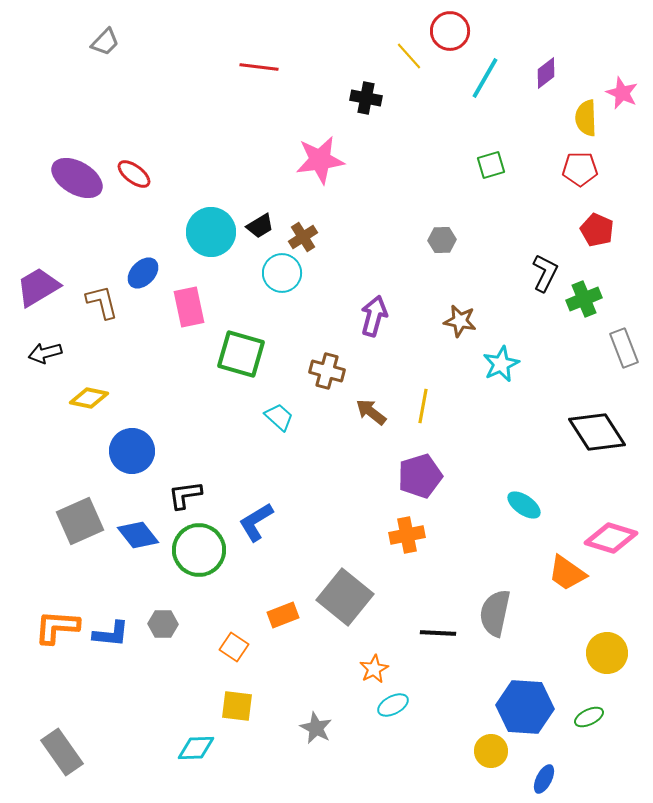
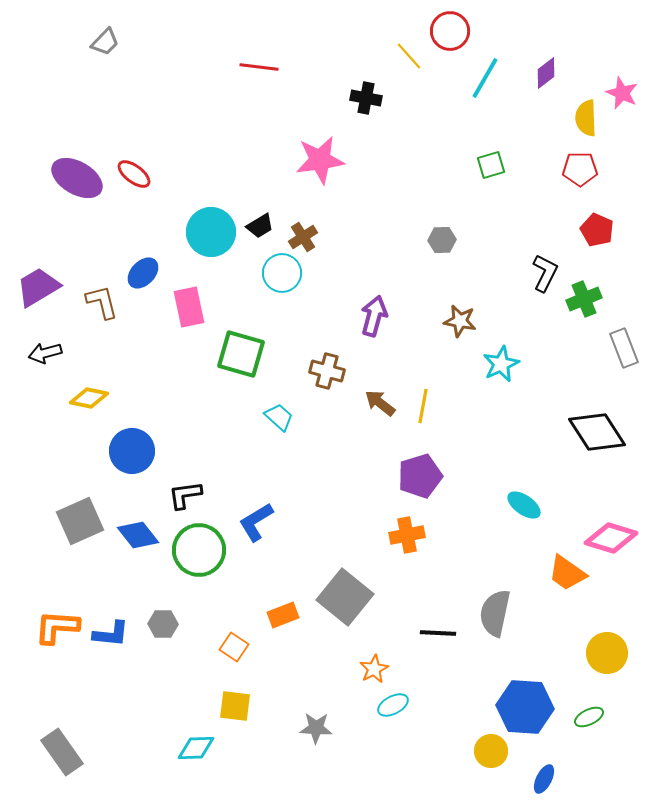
brown arrow at (371, 412): moved 9 px right, 9 px up
yellow square at (237, 706): moved 2 px left
gray star at (316, 728): rotated 24 degrees counterclockwise
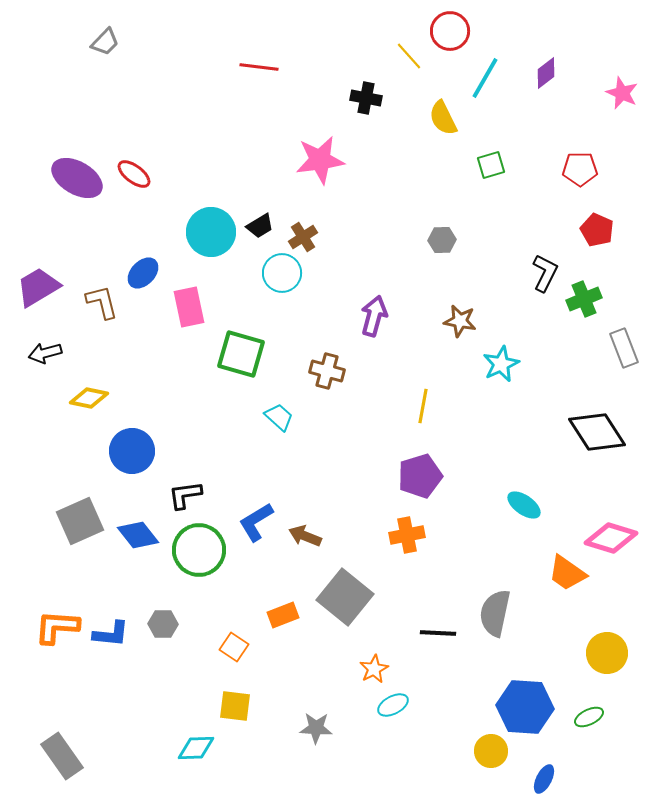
yellow semicircle at (586, 118): moved 143 px left; rotated 24 degrees counterclockwise
brown arrow at (380, 403): moved 75 px left, 133 px down; rotated 16 degrees counterclockwise
gray rectangle at (62, 752): moved 4 px down
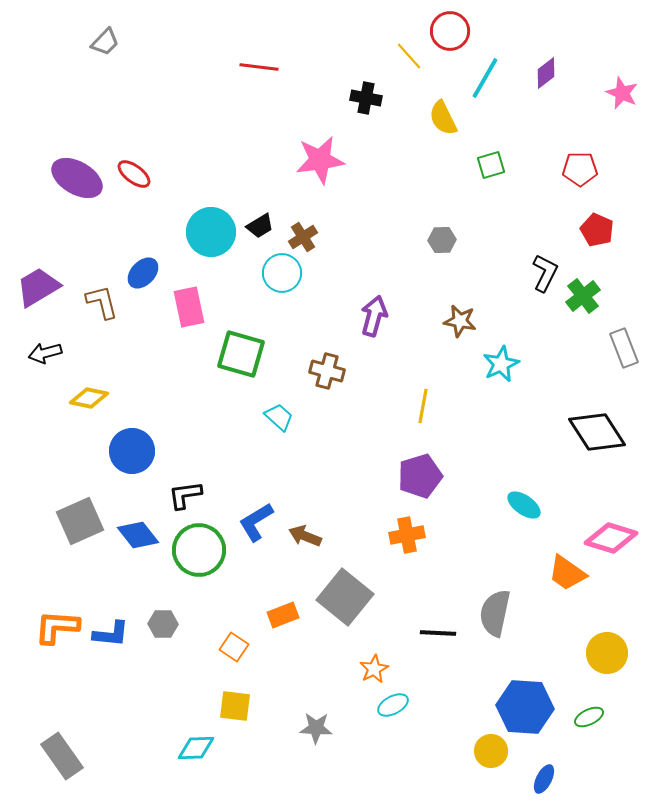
green cross at (584, 299): moved 1 px left, 3 px up; rotated 16 degrees counterclockwise
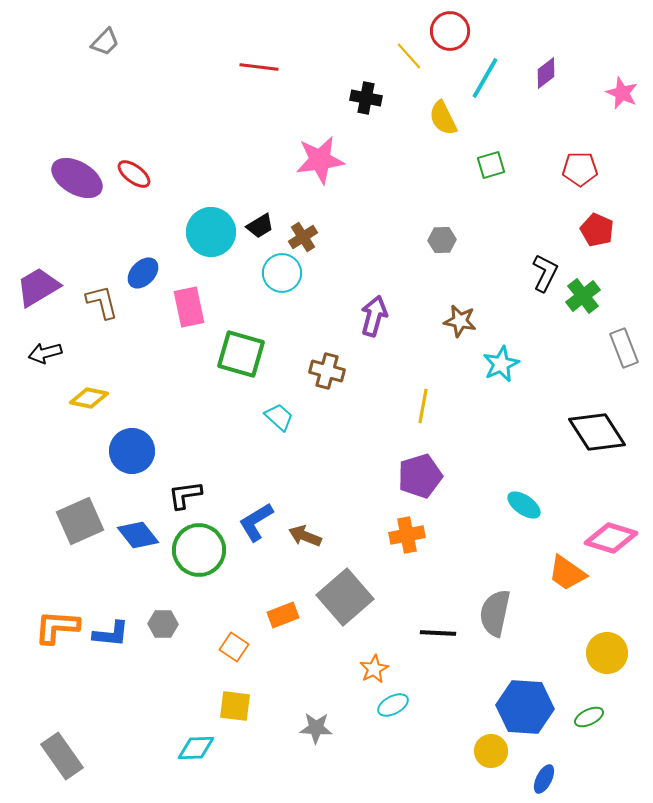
gray square at (345, 597): rotated 10 degrees clockwise
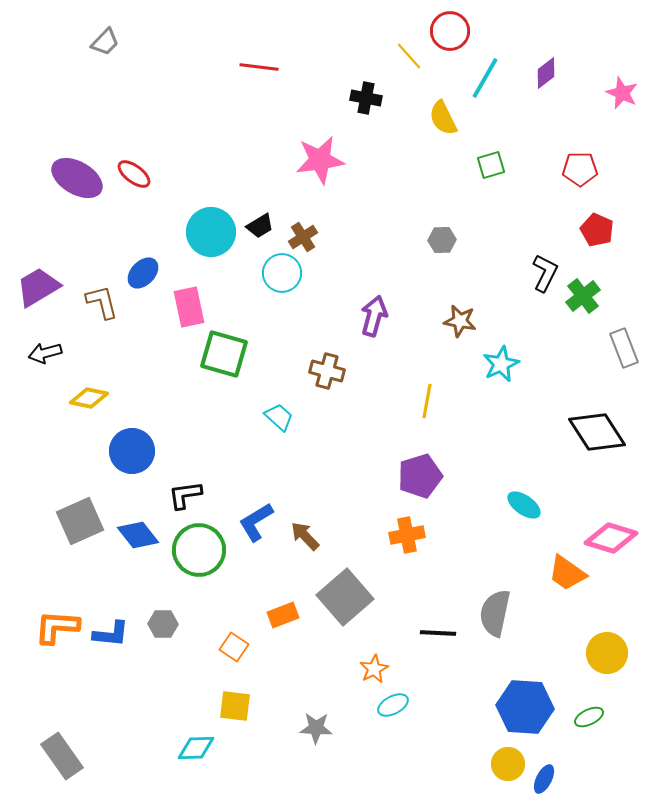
green square at (241, 354): moved 17 px left
yellow line at (423, 406): moved 4 px right, 5 px up
brown arrow at (305, 536): rotated 24 degrees clockwise
yellow circle at (491, 751): moved 17 px right, 13 px down
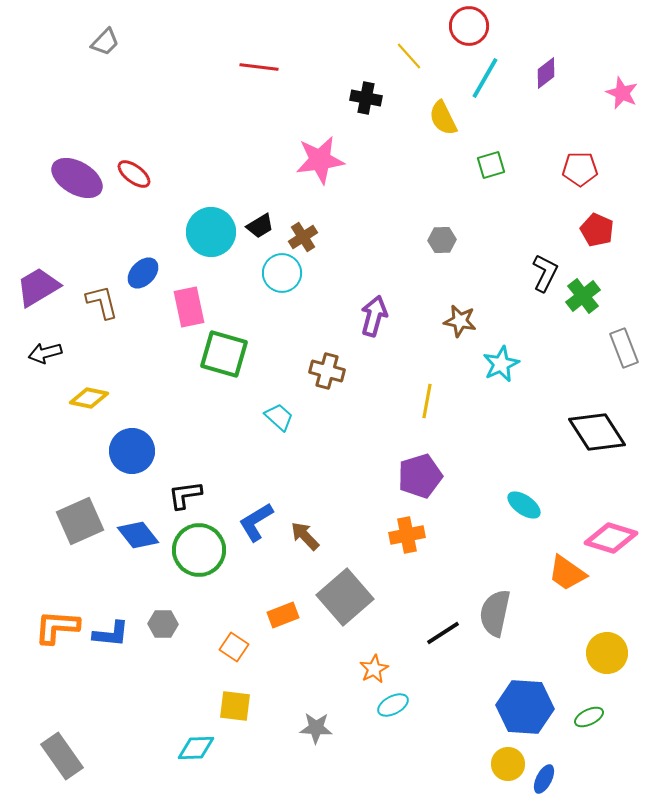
red circle at (450, 31): moved 19 px right, 5 px up
black line at (438, 633): moved 5 px right; rotated 36 degrees counterclockwise
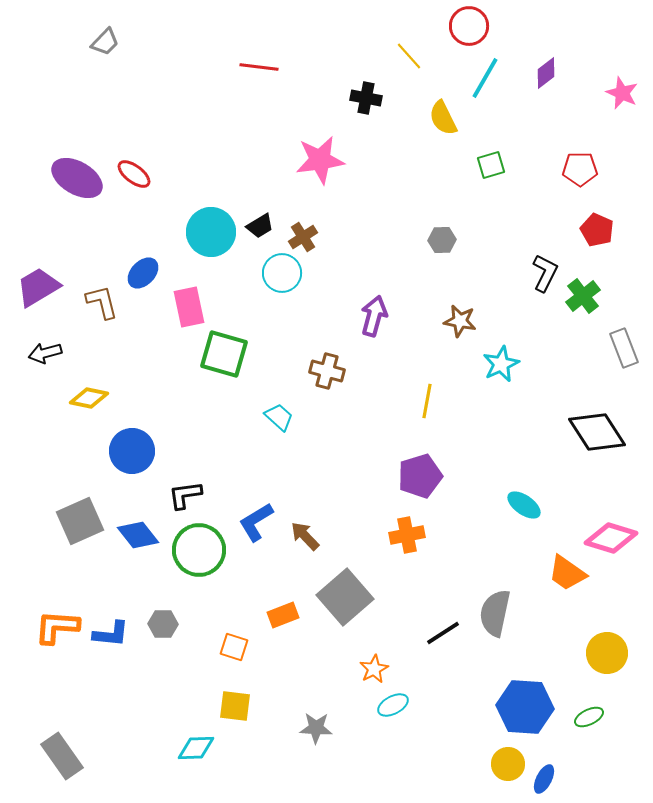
orange square at (234, 647): rotated 16 degrees counterclockwise
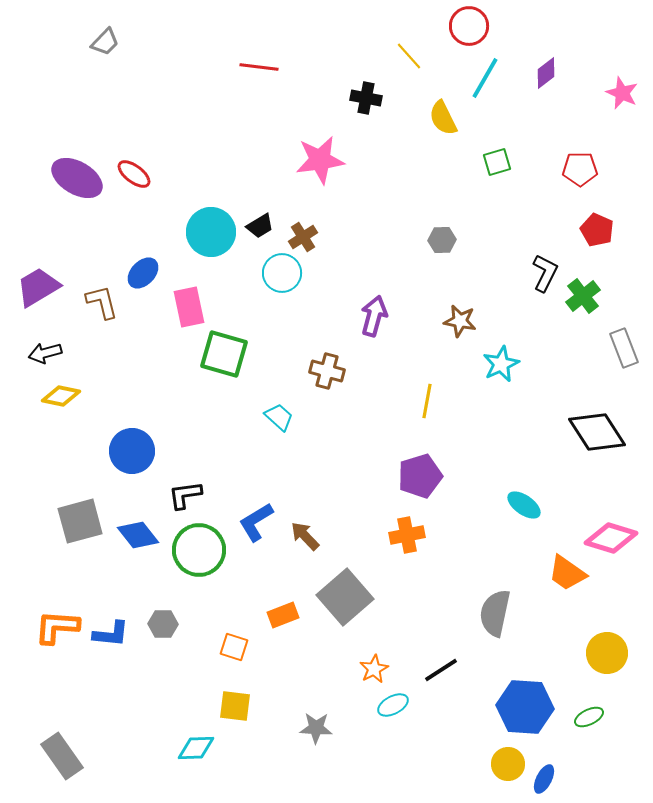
green square at (491, 165): moved 6 px right, 3 px up
yellow diamond at (89, 398): moved 28 px left, 2 px up
gray square at (80, 521): rotated 9 degrees clockwise
black line at (443, 633): moved 2 px left, 37 px down
